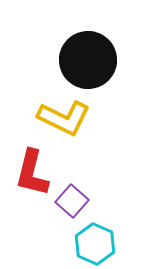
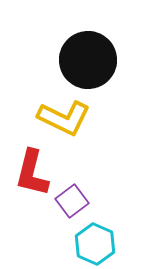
purple square: rotated 12 degrees clockwise
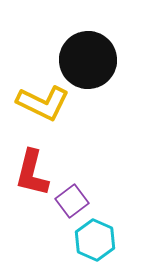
yellow L-shape: moved 21 px left, 15 px up
cyan hexagon: moved 4 px up
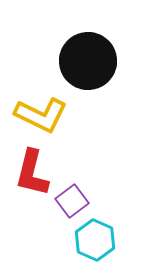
black circle: moved 1 px down
yellow L-shape: moved 2 px left, 12 px down
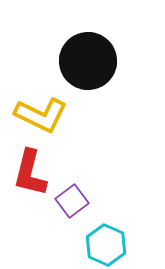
red L-shape: moved 2 px left
cyan hexagon: moved 11 px right, 5 px down
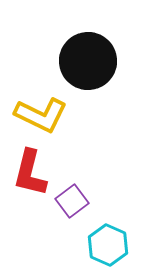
cyan hexagon: moved 2 px right
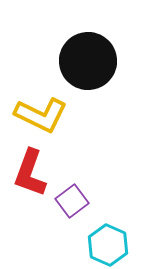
red L-shape: rotated 6 degrees clockwise
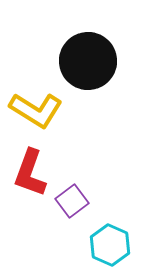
yellow L-shape: moved 5 px left, 5 px up; rotated 6 degrees clockwise
cyan hexagon: moved 2 px right
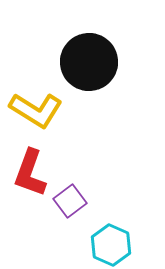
black circle: moved 1 px right, 1 px down
purple square: moved 2 px left
cyan hexagon: moved 1 px right
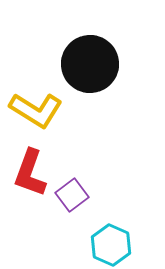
black circle: moved 1 px right, 2 px down
purple square: moved 2 px right, 6 px up
